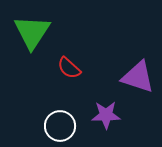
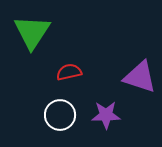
red semicircle: moved 4 px down; rotated 125 degrees clockwise
purple triangle: moved 2 px right
white circle: moved 11 px up
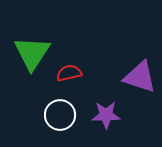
green triangle: moved 21 px down
red semicircle: moved 1 px down
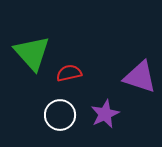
green triangle: rotated 15 degrees counterclockwise
purple star: moved 1 px left, 1 px up; rotated 24 degrees counterclockwise
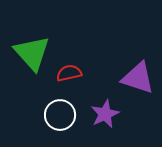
purple triangle: moved 2 px left, 1 px down
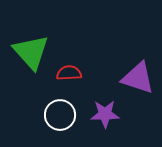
green triangle: moved 1 px left, 1 px up
red semicircle: rotated 10 degrees clockwise
purple star: rotated 24 degrees clockwise
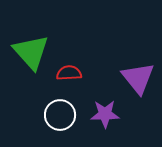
purple triangle: rotated 33 degrees clockwise
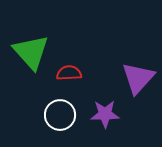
purple triangle: rotated 21 degrees clockwise
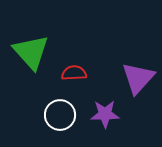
red semicircle: moved 5 px right
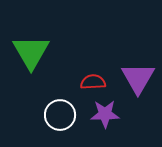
green triangle: rotated 12 degrees clockwise
red semicircle: moved 19 px right, 9 px down
purple triangle: rotated 12 degrees counterclockwise
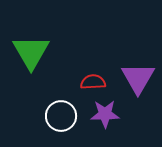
white circle: moved 1 px right, 1 px down
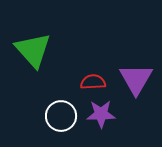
green triangle: moved 2 px right, 2 px up; rotated 12 degrees counterclockwise
purple triangle: moved 2 px left, 1 px down
purple star: moved 4 px left
